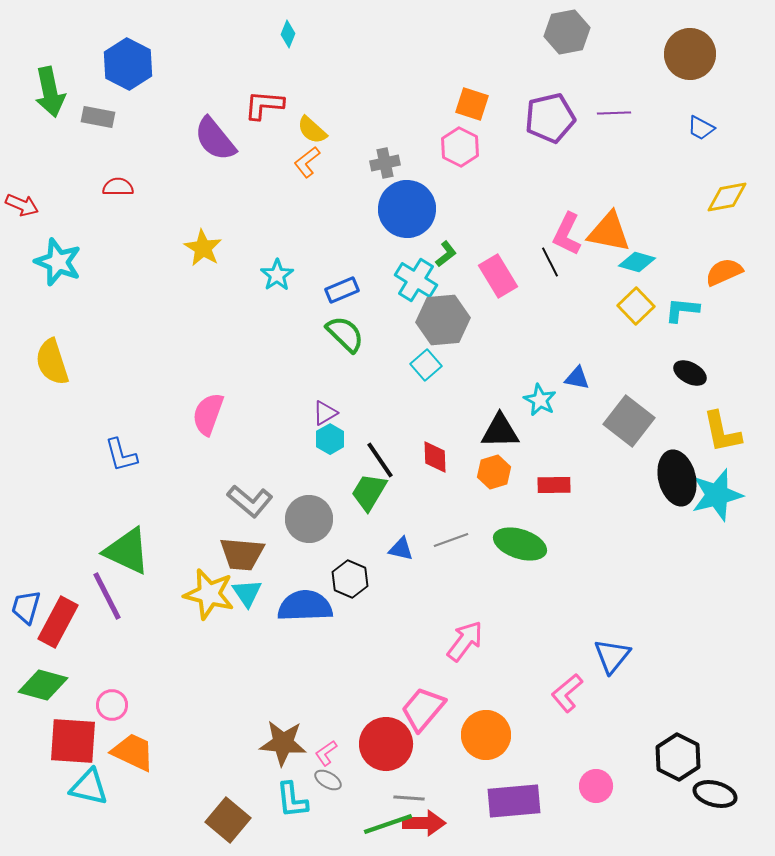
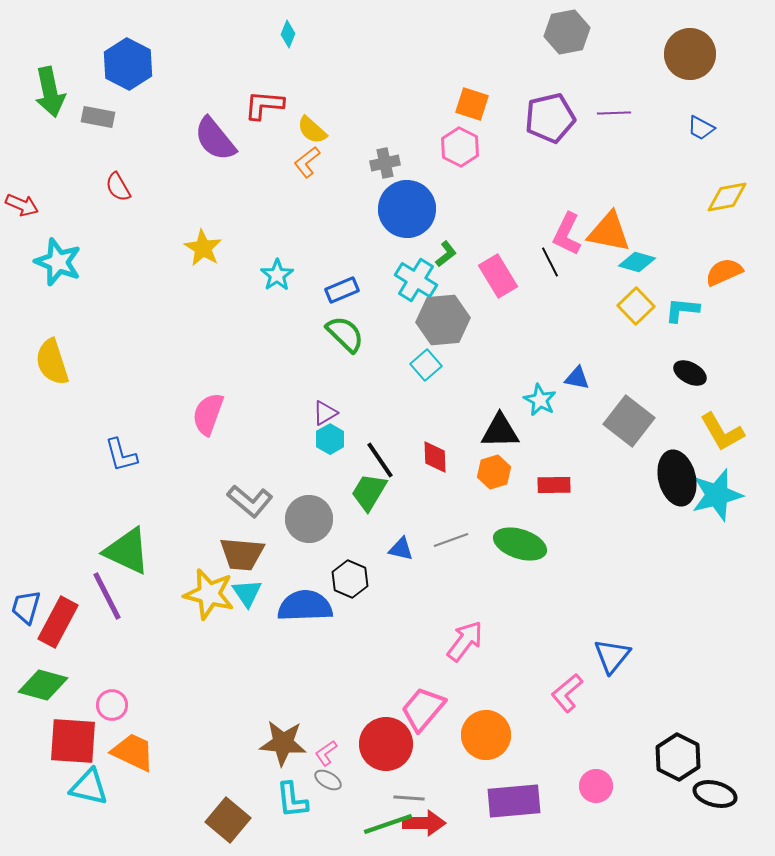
red semicircle at (118, 187): rotated 120 degrees counterclockwise
yellow L-shape at (722, 432): rotated 18 degrees counterclockwise
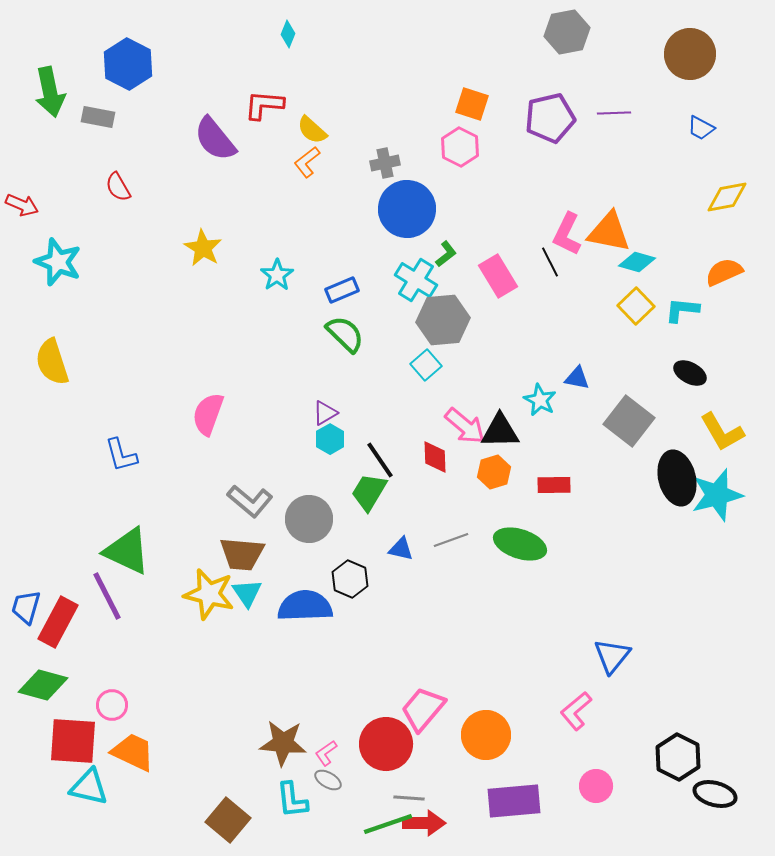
pink arrow at (465, 641): moved 215 px up; rotated 93 degrees clockwise
pink L-shape at (567, 693): moved 9 px right, 18 px down
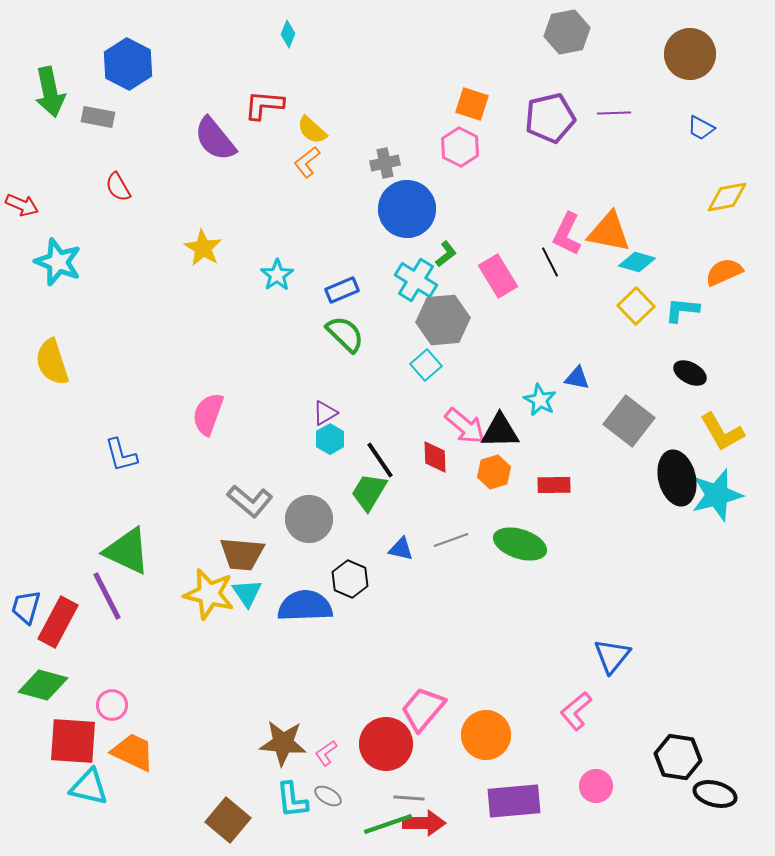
black hexagon at (678, 757): rotated 18 degrees counterclockwise
gray ellipse at (328, 780): moved 16 px down
